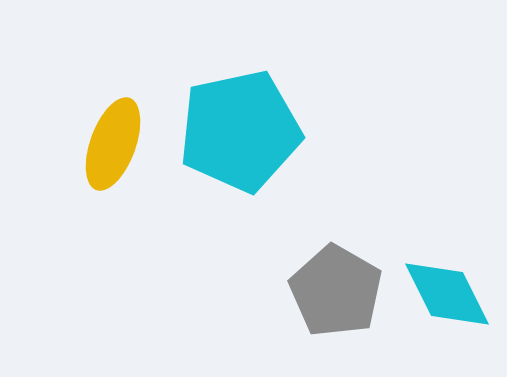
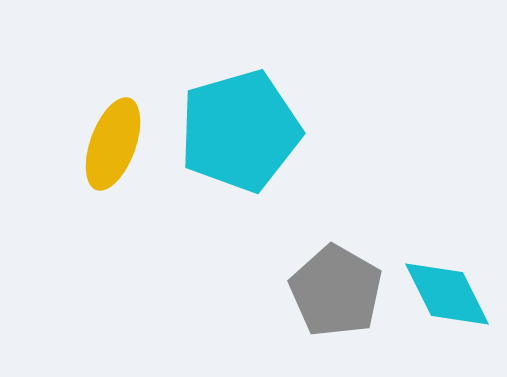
cyan pentagon: rotated 4 degrees counterclockwise
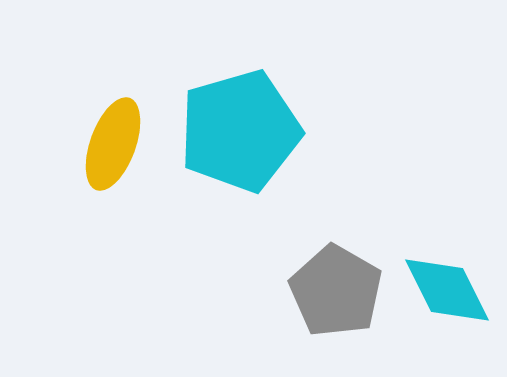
cyan diamond: moved 4 px up
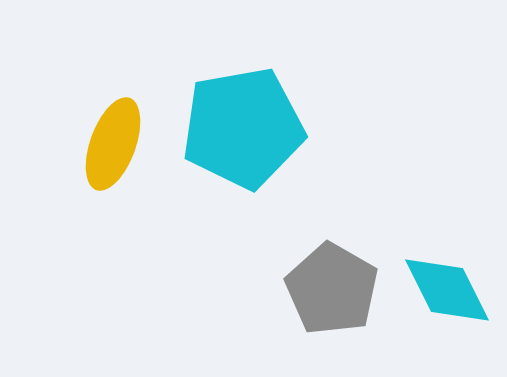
cyan pentagon: moved 3 px right, 3 px up; rotated 6 degrees clockwise
gray pentagon: moved 4 px left, 2 px up
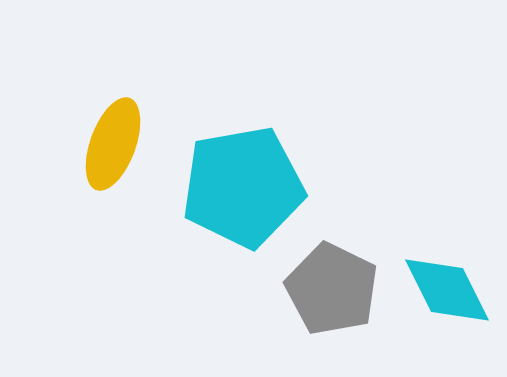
cyan pentagon: moved 59 px down
gray pentagon: rotated 4 degrees counterclockwise
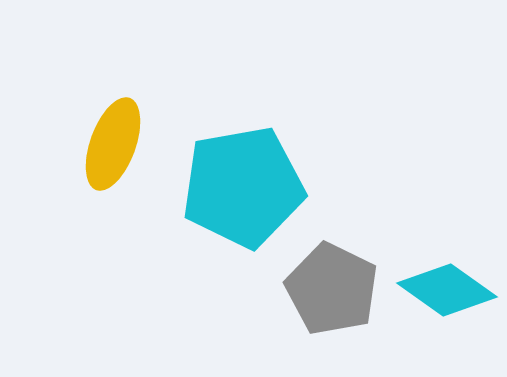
cyan diamond: rotated 28 degrees counterclockwise
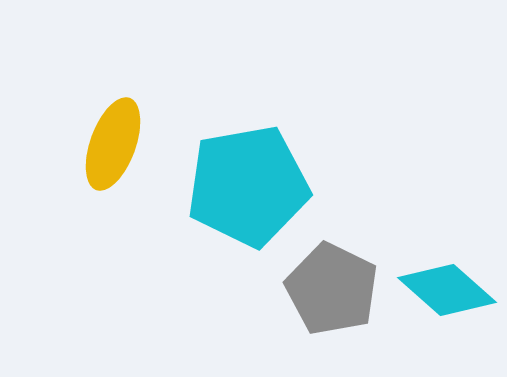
cyan pentagon: moved 5 px right, 1 px up
cyan diamond: rotated 6 degrees clockwise
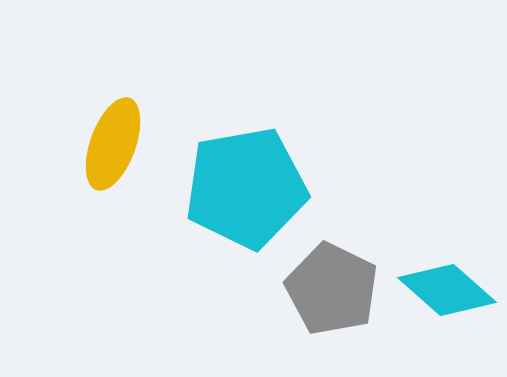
cyan pentagon: moved 2 px left, 2 px down
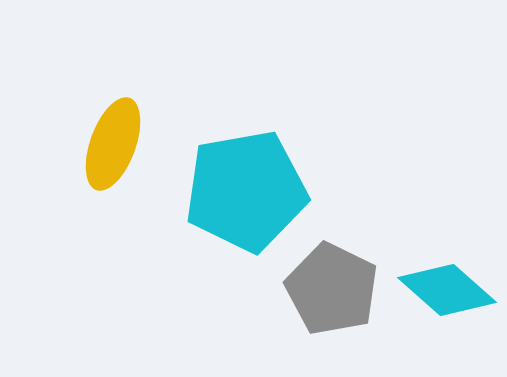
cyan pentagon: moved 3 px down
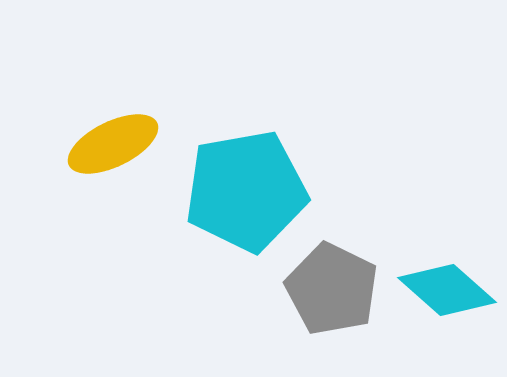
yellow ellipse: rotated 44 degrees clockwise
